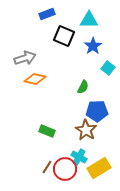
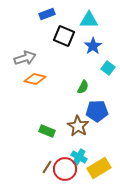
brown star: moved 8 px left, 4 px up
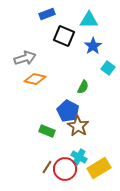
blue pentagon: moved 29 px left; rotated 30 degrees clockwise
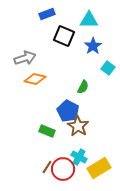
red circle: moved 2 px left
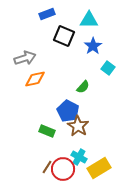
orange diamond: rotated 25 degrees counterclockwise
green semicircle: rotated 16 degrees clockwise
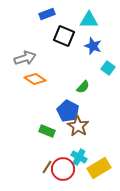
blue star: rotated 18 degrees counterclockwise
orange diamond: rotated 45 degrees clockwise
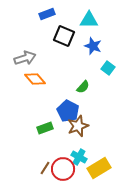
orange diamond: rotated 15 degrees clockwise
brown star: rotated 20 degrees clockwise
green rectangle: moved 2 px left, 3 px up; rotated 42 degrees counterclockwise
brown line: moved 2 px left, 1 px down
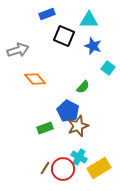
gray arrow: moved 7 px left, 8 px up
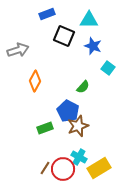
orange diamond: moved 2 px down; rotated 70 degrees clockwise
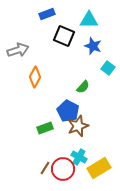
orange diamond: moved 4 px up
